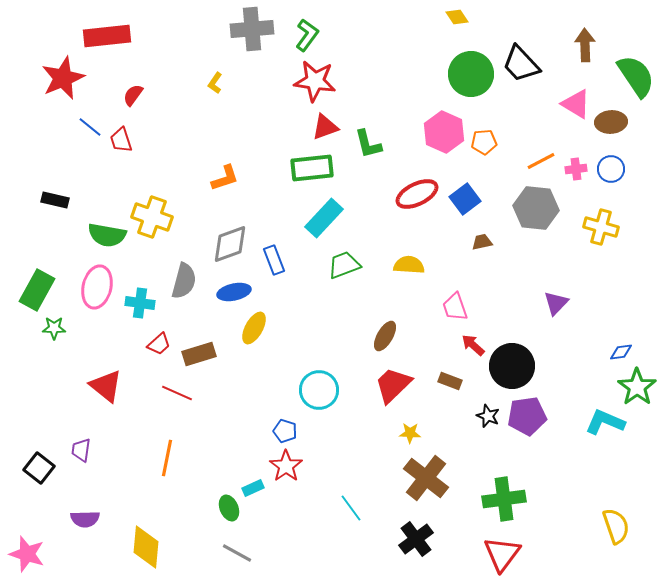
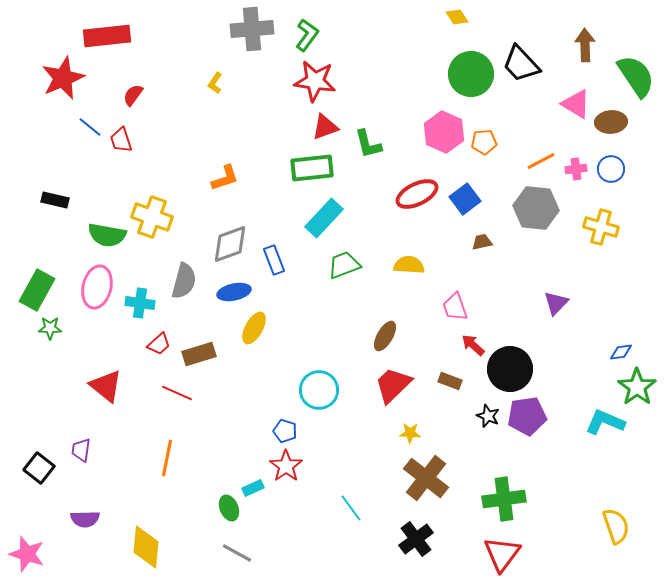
green star at (54, 328): moved 4 px left
black circle at (512, 366): moved 2 px left, 3 px down
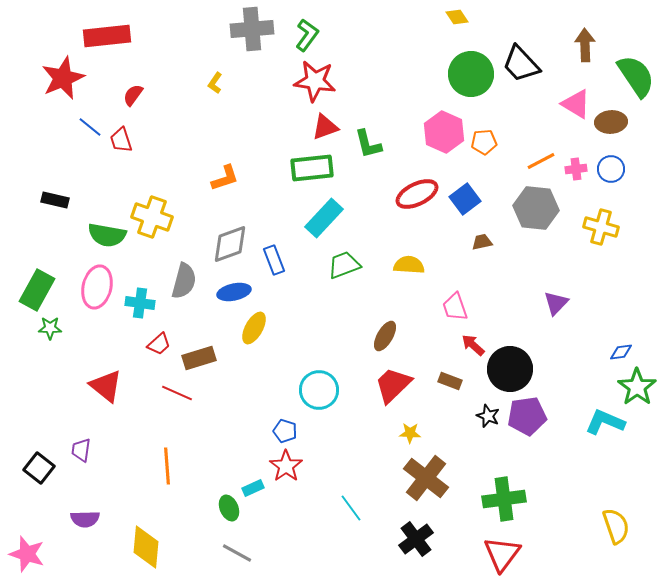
brown rectangle at (199, 354): moved 4 px down
orange line at (167, 458): moved 8 px down; rotated 15 degrees counterclockwise
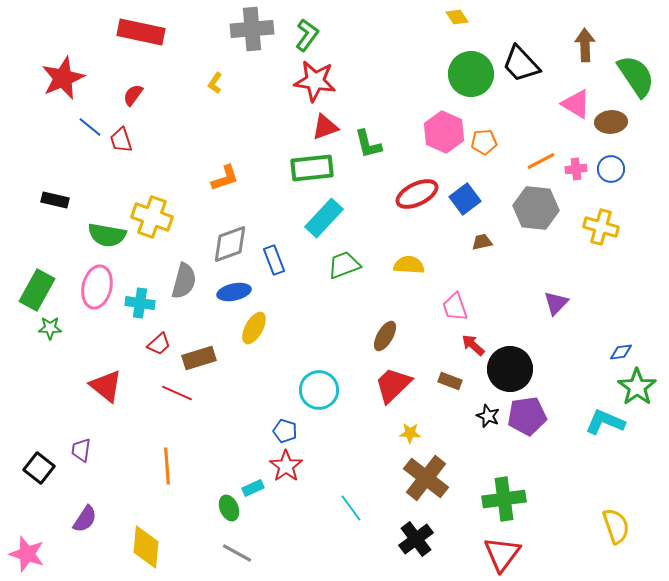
red rectangle at (107, 36): moved 34 px right, 4 px up; rotated 18 degrees clockwise
purple semicircle at (85, 519): rotated 56 degrees counterclockwise
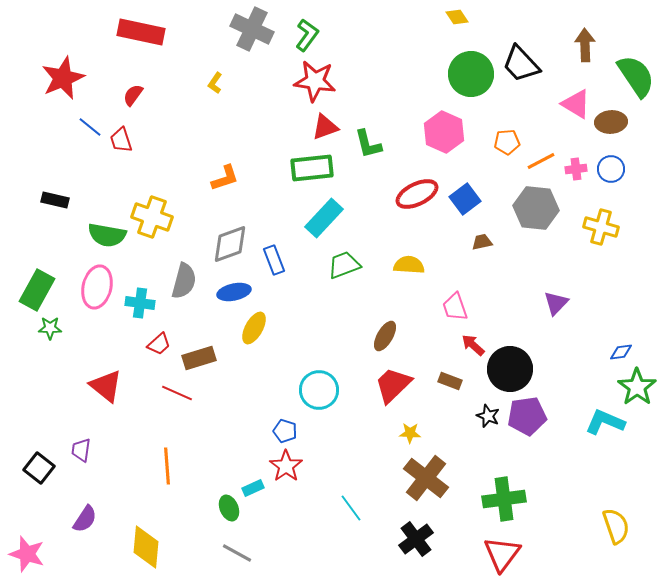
gray cross at (252, 29): rotated 30 degrees clockwise
orange pentagon at (484, 142): moved 23 px right
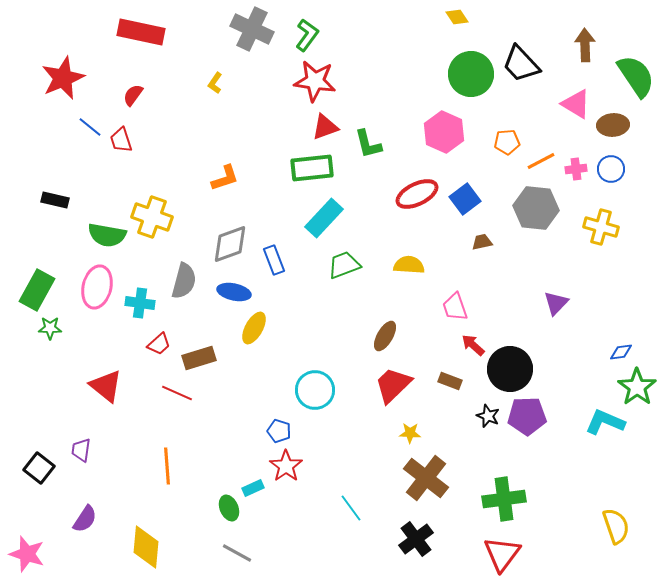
brown ellipse at (611, 122): moved 2 px right, 3 px down
blue ellipse at (234, 292): rotated 24 degrees clockwise
cyan circle at (319, 390): moved 4 px left
purple pentagon at (527, 416): rotated 6 degrees clockwise
blue pentagon at (285, 431): moved 6 px left
